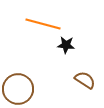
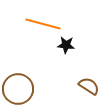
brown semicircle: moved 4 px right, 6 px down
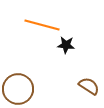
orange line: moved 1 px left, 1 px down
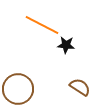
orange line: rotated 12 degrees clockwise
brown semicircle: moved 9 px left, 1 px down
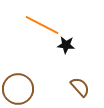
brown semicircle: rotated 15 degrees clockwise
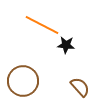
brown circle: moved 5 px right, 8 px up
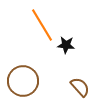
orange line: rotated 32 degrees clockwise
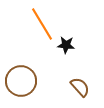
orange line: moved 1 px up
brown circle: moved 2 px left
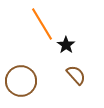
black star: rotated 30 degrees clockwise
brown semicircle: moved 4 px left, 12 px up
